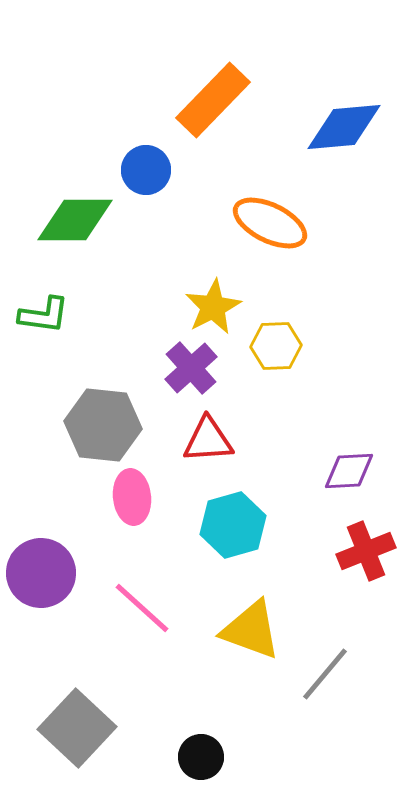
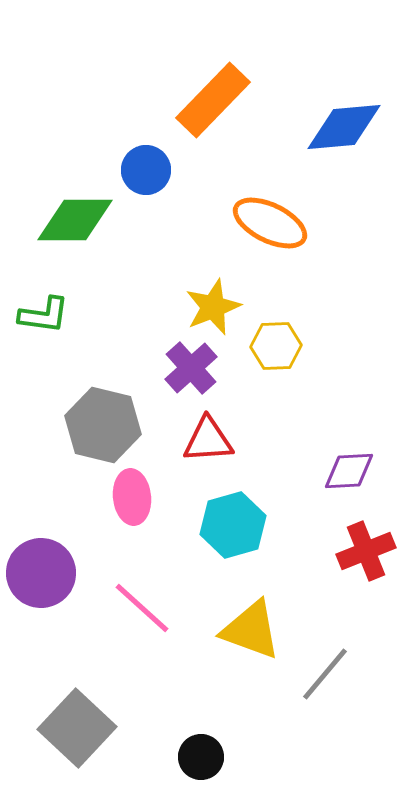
yellow star: rotated 6 degrees clockwise
gray hexagon: rotated 8 degrees clockwise
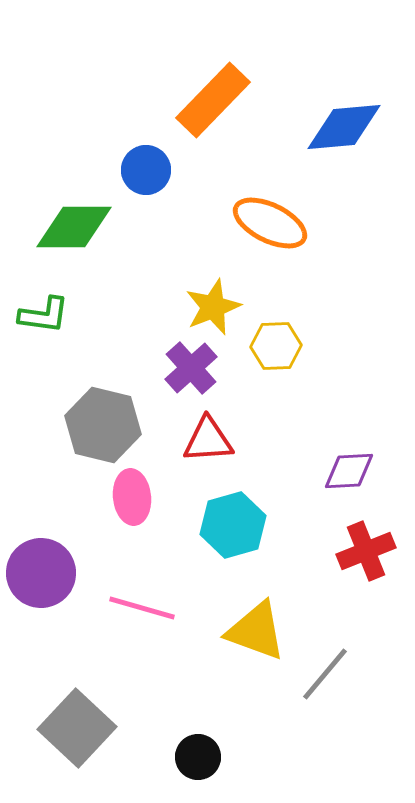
green diamond: moved 1 px left, 7 px down
pink line: rotated 26 degrees counterclockwise
yellow triangle: moved 5 px right, 1 px down
black circle: moved 3 px left
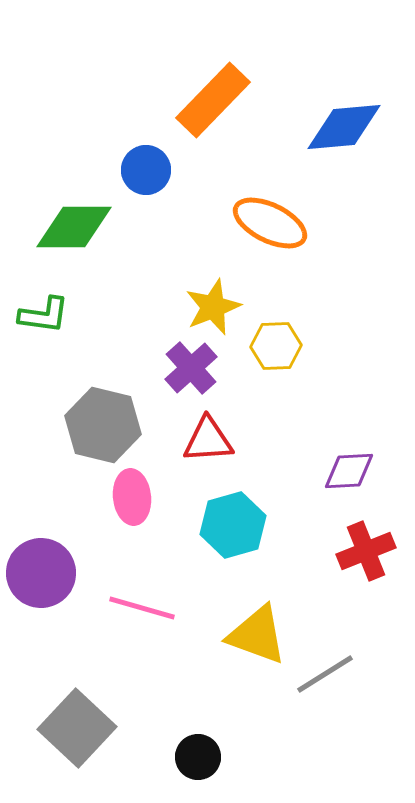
yellow triangle: moved 1 px right, 4 px down
gray line: rotated 18 degrees clockwise
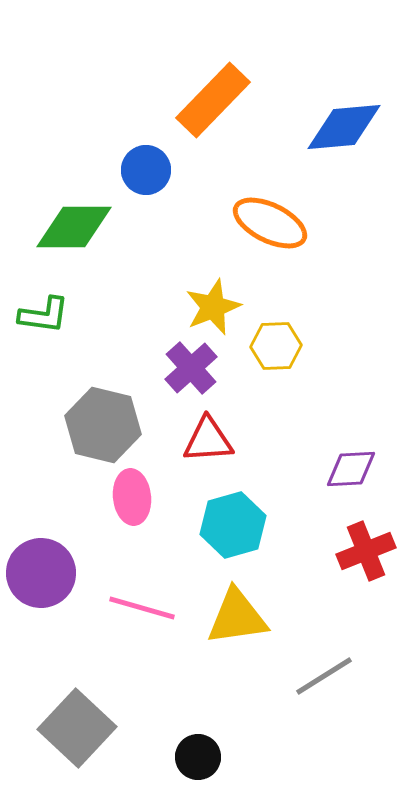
purple diamond: moved 2 px right, 2 px up
yellow triangle: moved 20 px left, 18 px up; rotated 28 degrees counterclockwise
gray line: moved 1 px left, 2 px down
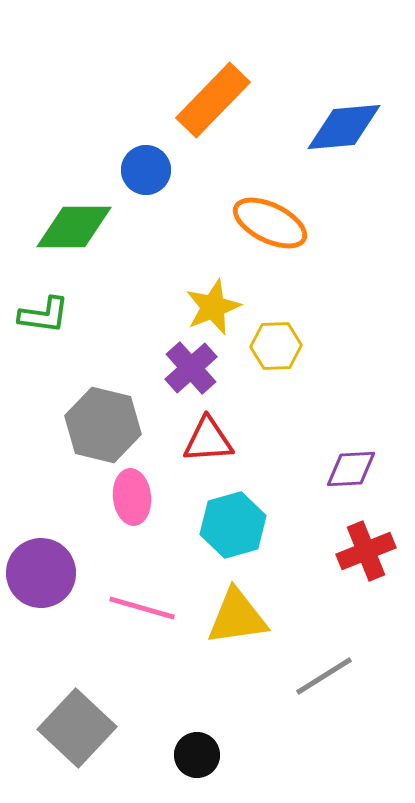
black circle: moved 1 px left, 2 px up
